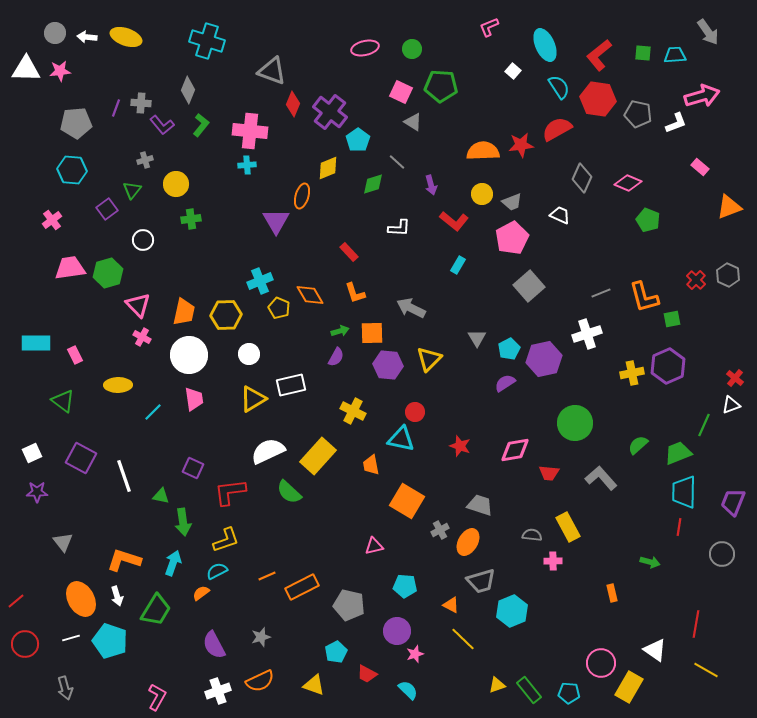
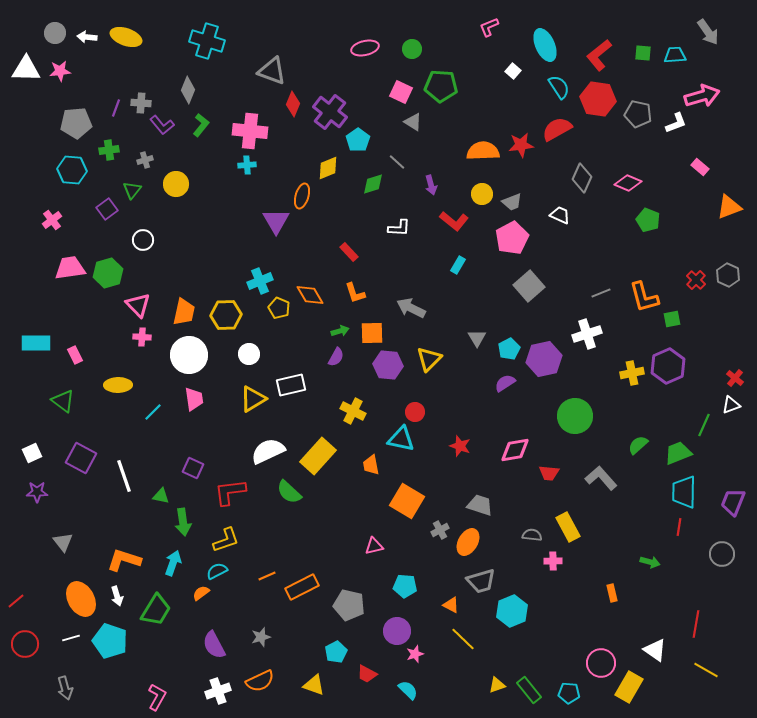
green cross at (191, 219): moved 82 px left, 69 px up
pink cross at (142, 337): rotated 24 degrees counterclockwise
green circle at (575, 423): moved 7 px up
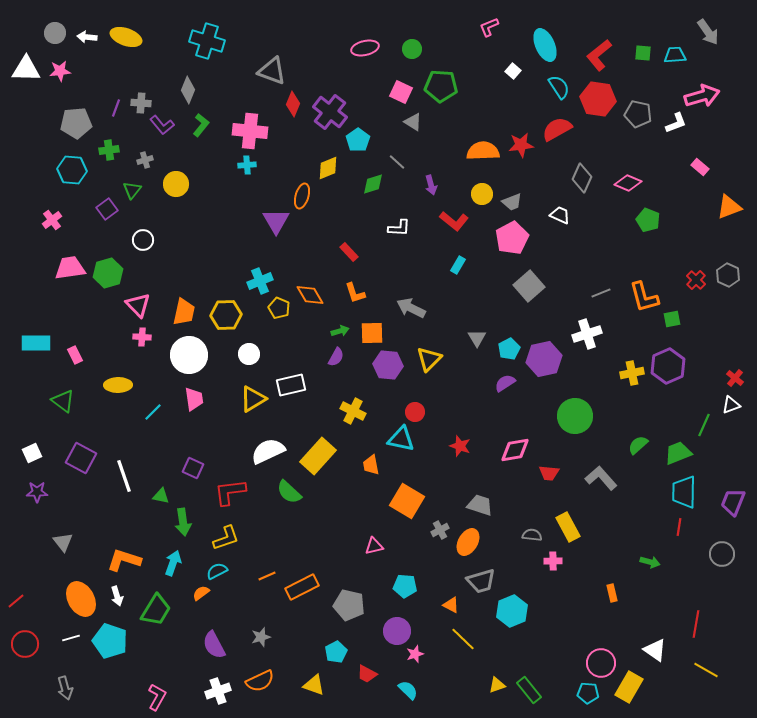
yellow L-shape at (226, 540): moved 2 px up
cyan pentagon at (569, 693): moved 19 px right
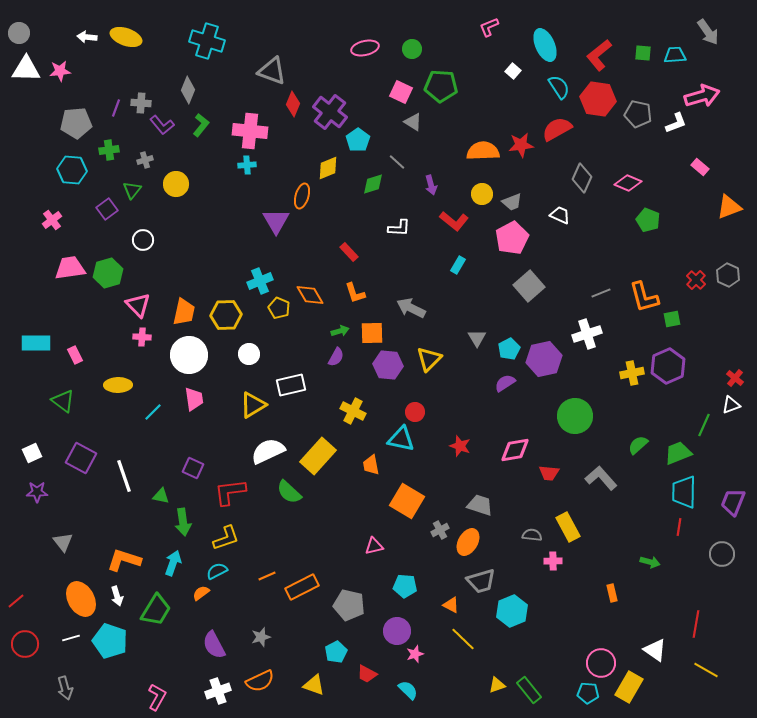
gray circle at (55, 33): moved 36 px left
yellow triangle at (253, 399): moved 6 px down
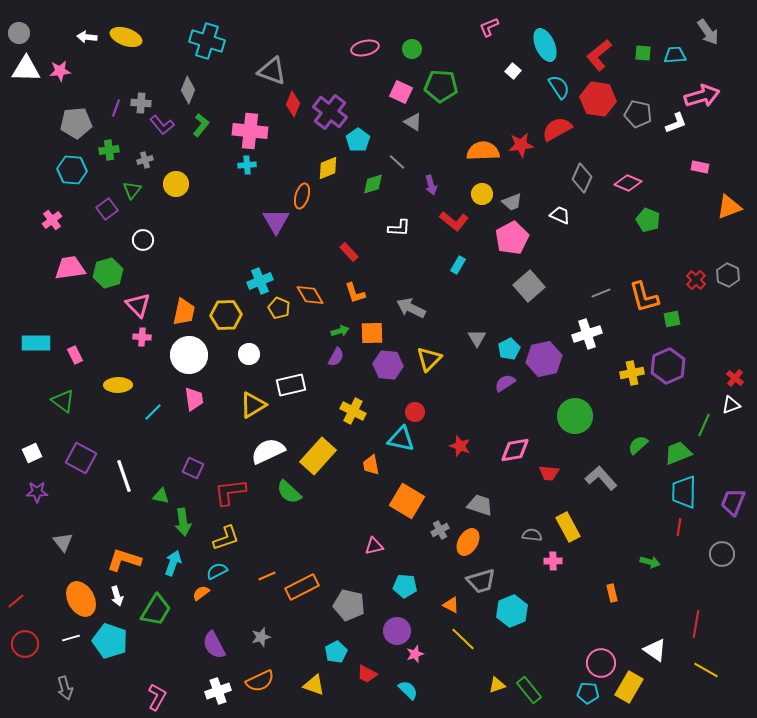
pink rectangle at (700, 167): rotated 30 degrees counterclockwise
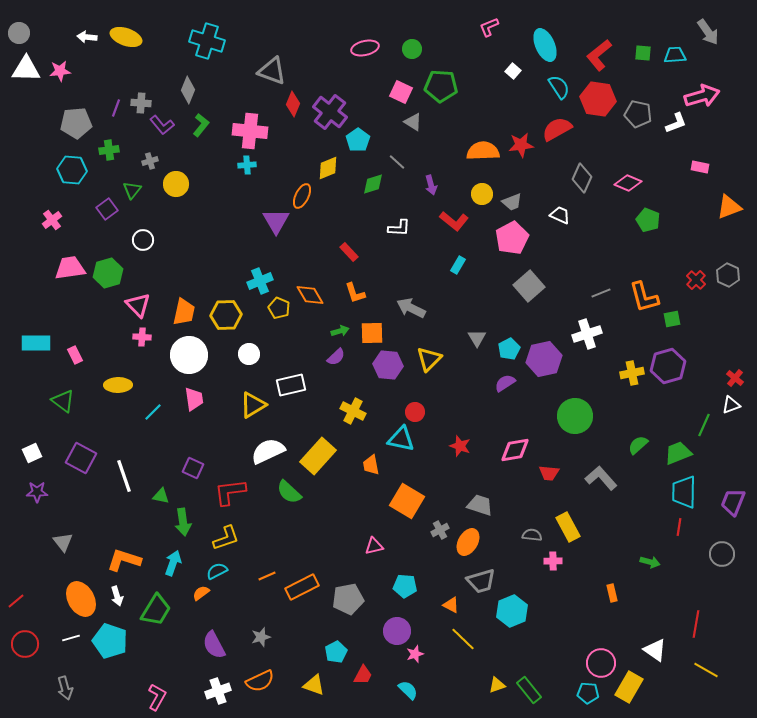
gray cross at (145, 160): moved 5 px right, 1 px down
orange ellipse at (302, 196): rotated 10 degrees clockwise
purple semicircle at (336, 357): rotated 18 degrees clockwise
purple hexagon at (668, 366): rotated 8 degrees clockwise
gray pentagon at (349, 605): moved 1 px left, 6 px up; rotated 24 degrees counterclockwise
red trapezoid at (367, 674): moved 4 px left, 1 px down; rotated 90 degrees counterclockwise
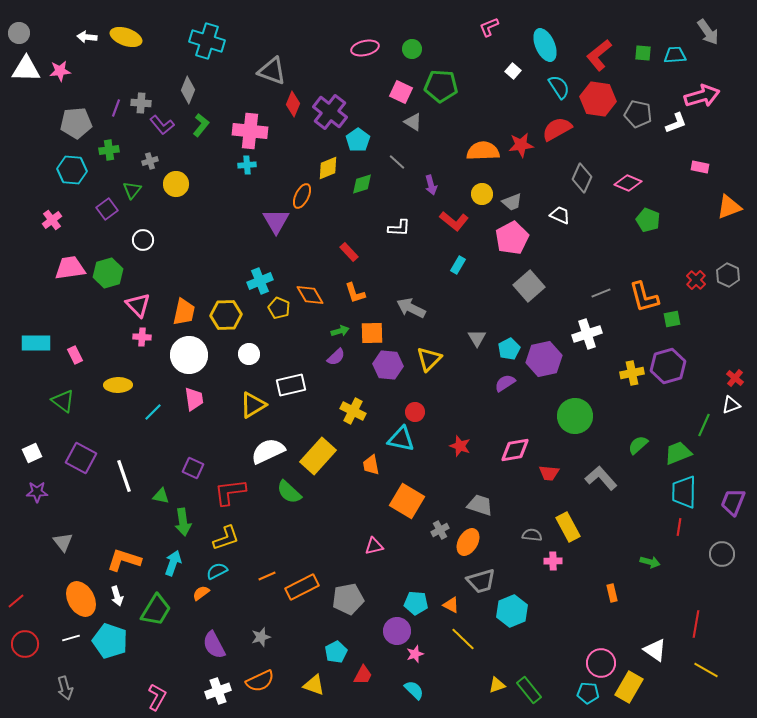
green diamond at (373, 184): moved 11 px left
cyan pentagon at (405, 586): moved 11 px right, 17 px down
cyan semicircle at (408, 690): moved 6 px right
